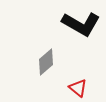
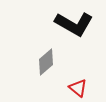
black L-shape: moved 7 px left
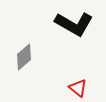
gray diamond: moved 22 px left, 5 px up
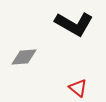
gray diamond: rotated 36 degrees clockwise
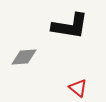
black L-shape: moved 4 px left, 2 px down; rotated 21 degrees counterclockwise
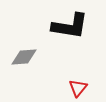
red triangle: rotated 30 degrees clockwise
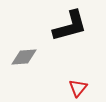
black L-shape: rotated 24 degrees counterclockwise
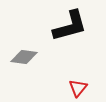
gray diamond: rotated 12 degrees clockwise
